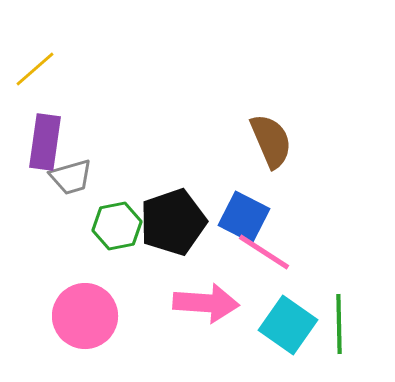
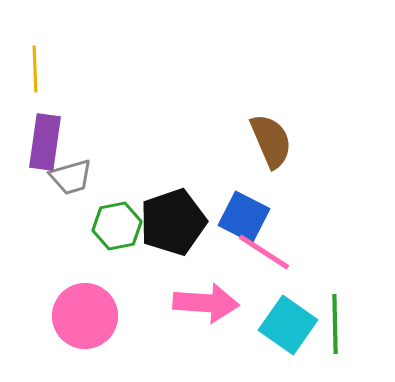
yellow line: rotated 51 degrees counterclockwise
green line: moved 4 px left
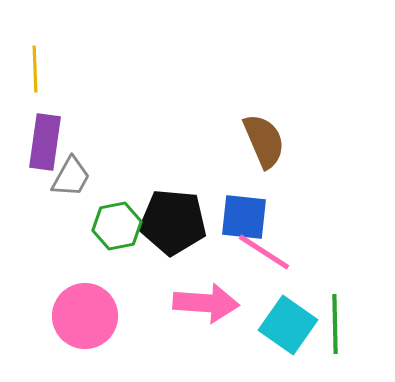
brown semicircle: moved 7 px left
gray trapezoid: rotated 45 degrees counterclockwise
blue square: rotated 21 degrees counterclockwise
black pentagon: rotated 24 degrees clockwise
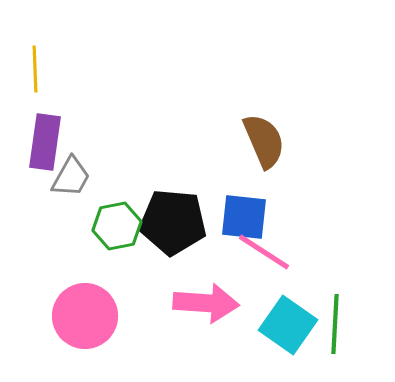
green line: rotated 4 degrees clockwise
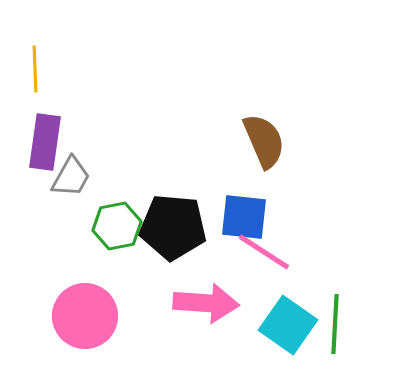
black pentagon: moved 5 px down
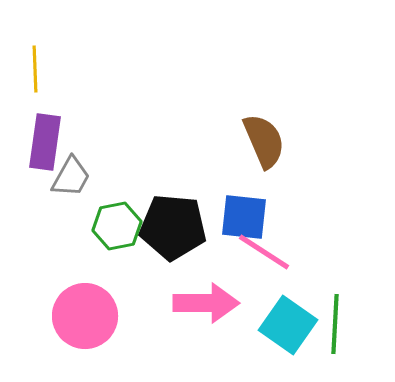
pink arrow: rotated 4 degrees counterclockwise
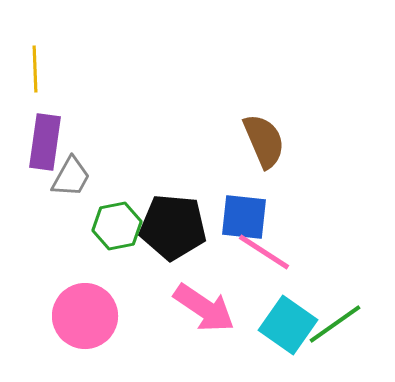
pink arrow: moved 2 px left, 5 px down; rotated 34 degrees clockwise
green line: rotated 52 degrees clockwise
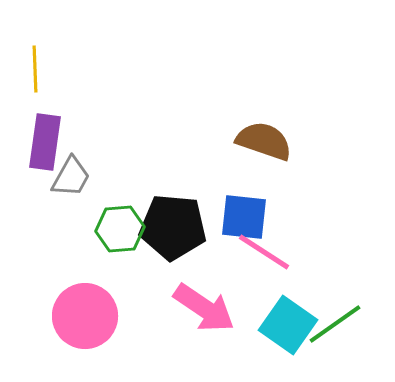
brown semicircle: rotated 48 degrees counterclockwise
green hexagon: moved 3 px right, 3 px down; rotated 6 degrees clockwise
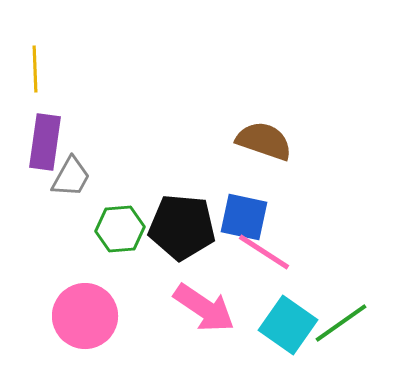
blue square: rotated 6 degrees clockwise
black pentagon: moved 9 px right
green line: moved 6 px right, 1 px up
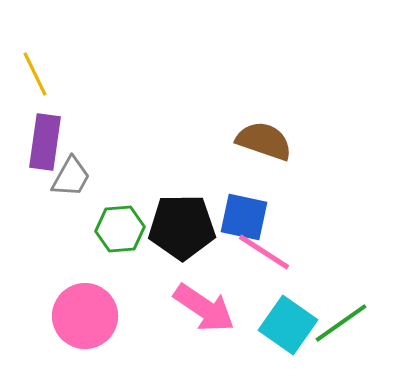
yellow line: moved 5 px down; rotated 24 degrees counterclockwise
black pentagon: rotated 6 degrees counterclockwise
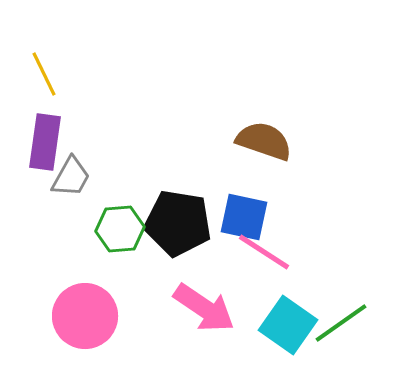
yellow line: moved 9 px right
black pentagon: moved 4 px left, 4 px up; rotated 10 degrees clockwise
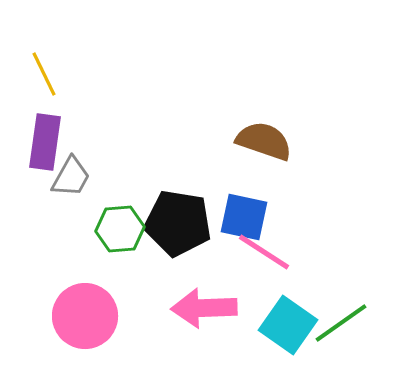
pink arrow: rotated 144 degrees clockwise
